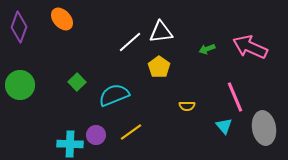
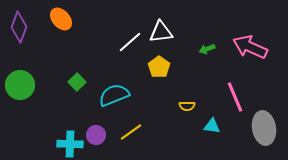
orange ellipse: moved 1 px left
cyan triangle: moved 12 px left; rotated 42 degrees counterclockwise
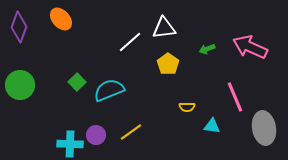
white triangle: moved 3 px right, 4 px up
yellow pentagon: moved 9 px right, 3 px up
cyan semicircle: moved 5 px left, 5 px up
yellow semicircle: moved 1 px down
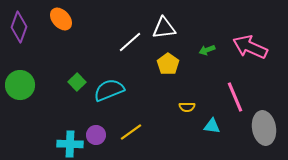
green arrow: moved 1 px down
